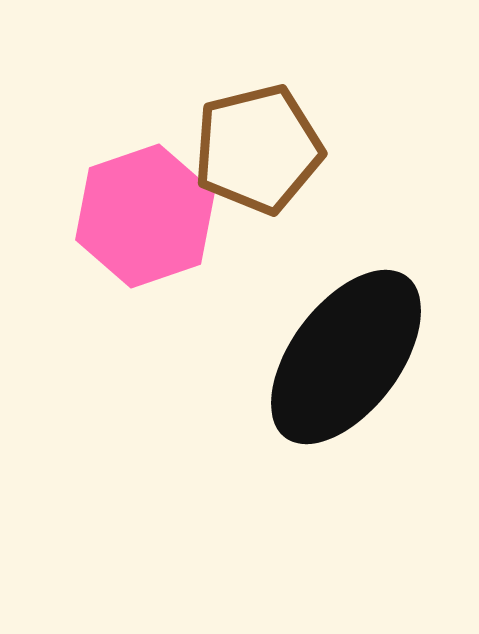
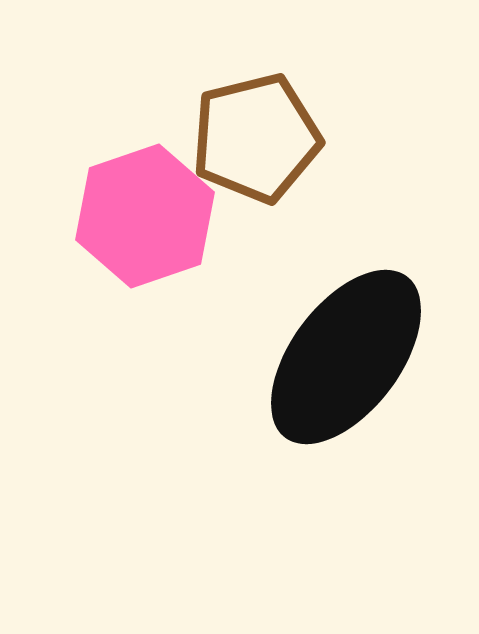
brown pentagon: moved 2 px left, 11 px up
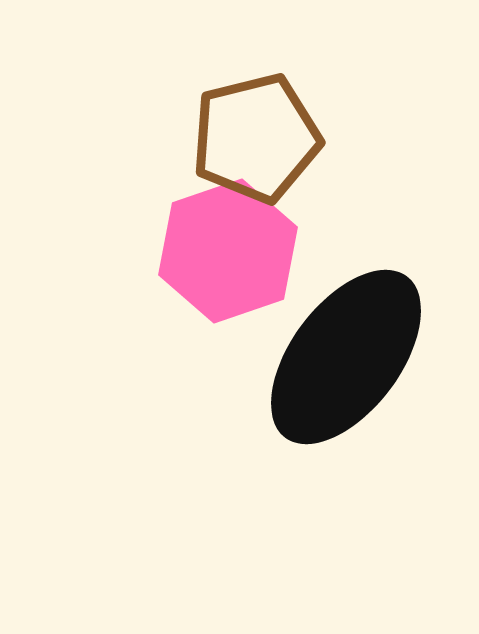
pink hexagon: moved 83 px right, 35 px down
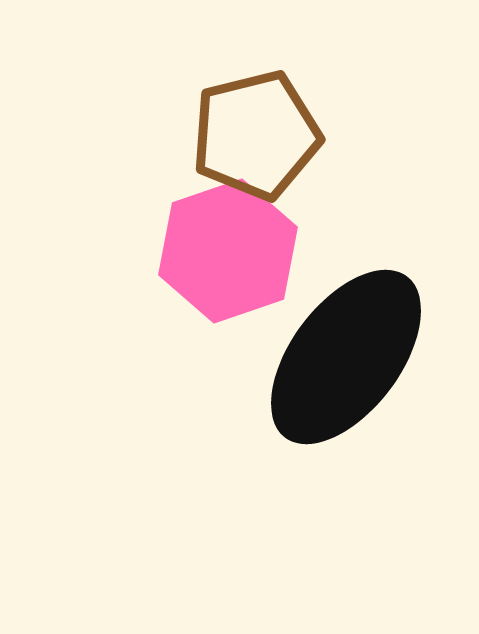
brown pentagon: moved 3 px up
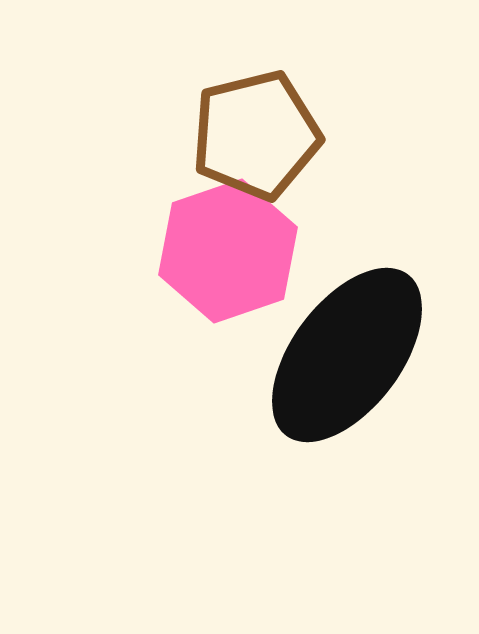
black ellipse: moved 1 px right, 2 px up
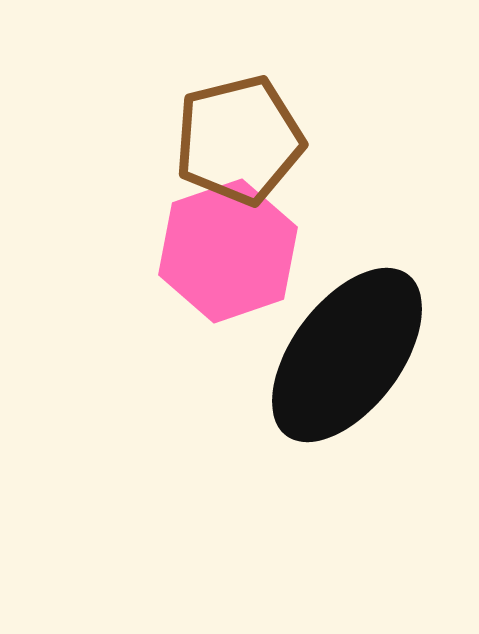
brown pentagon: moved 17 px left, 5 px down
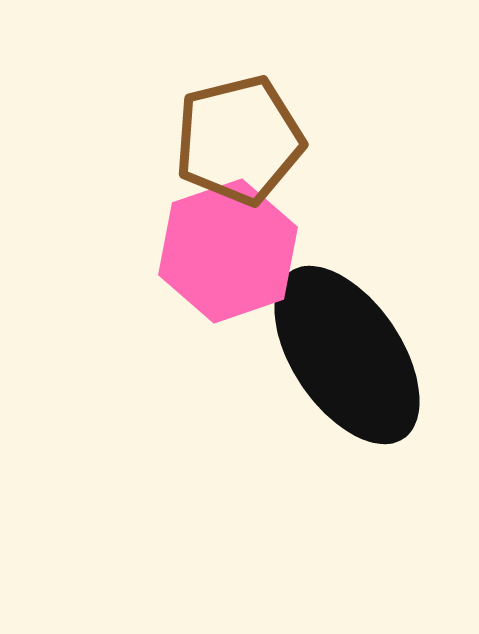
black ellipse: rotated 71 degrees counterclockwise
